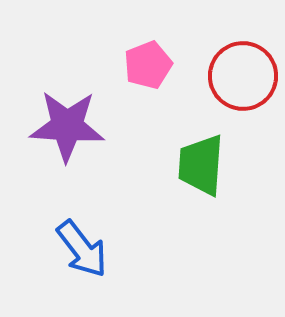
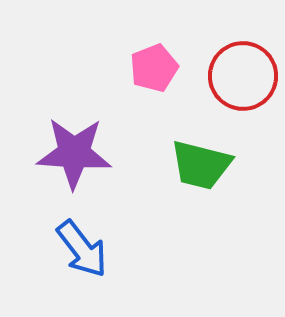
pink pentagon: moved 6 px right, 3 px down
purple star: moved 7 px right, 27 px down
green trapezoid: rotated 80 degrees counterclockwise
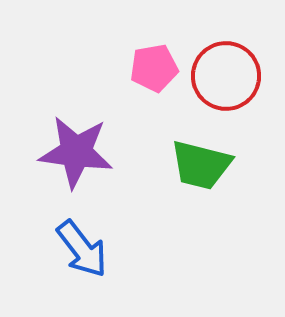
pink pentagon: rotated 12 degrees clockwise
red circle: moved 17 px left
purple star: moved 2 px right, 1 px up; rotated 4 degrees clockwise
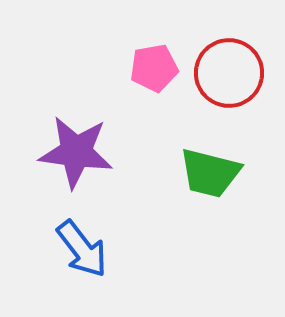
red circle: moved 3 px right, 3 px up
green trapezoid: moved 9 px right, 8 px down
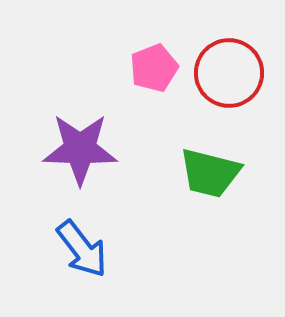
pink pentagon: rotated 12 degrees counterclockwise
purple star: moved 4 px right, 3 px up; rotated 6 degrees counterclockwise
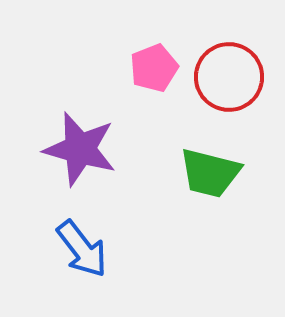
red circle: moved 4 px down
purple star: rotated 14 degrees clockwise
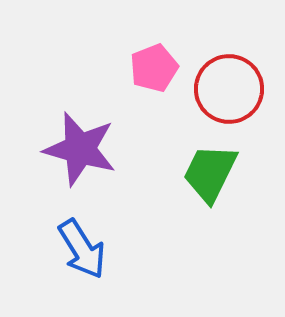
red circle: moved 12 px down
green trapezoid: rotated 102 degrees clockwise
blue arrow: rotated 6 degrees clockwise
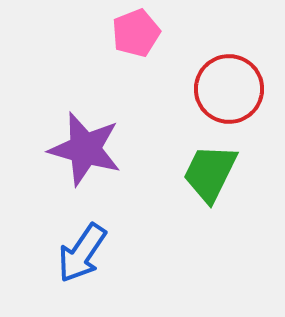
pink pentagon: moved 18 px left, 35 px up
purple star: moved 5 px right
blue arrow: moved 4 px down; rotated 66 degrees clockwise
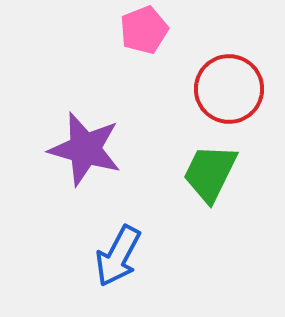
pink pentagon: moved 8 px right, 3 px up
blue arrow: moved 36 px right, 3 px down; rotated 6 degrees counterclockwise
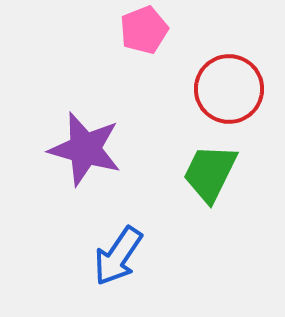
blue arrow: rotated 6 degrees clockwise
